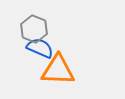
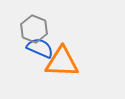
orange triangle: moved 4 px right, 8 px up
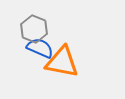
orange triangle: rotated 9 degrees clockwise
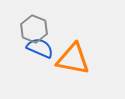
orange triangle: moved 11 px right, 3 px up
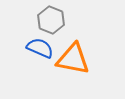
gray hexagon: moved 17 px right, 9 px up
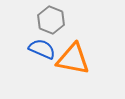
blue semicircle: moved 2 px right, 1 px down
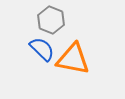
blue semicircle: rotated 20 degrees clockwise
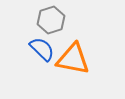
gray hexagon: rotated 20 degrees clockwise
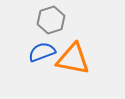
blue semicircle: moved 3 px down; rotated 64 degrees counterclockwise
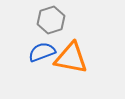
orange triangle: moved 2 px left, 1 px up
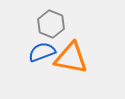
gray hexagon: moved 4 px down; rotated 20 degrees counterclockwise
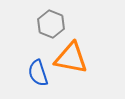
blue semicircle: moved 4 px left, 21 px down; rotated 88 degrees counterclockwise
